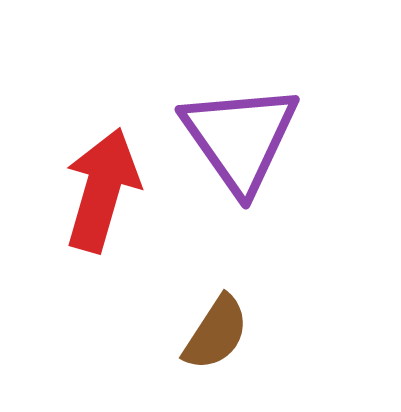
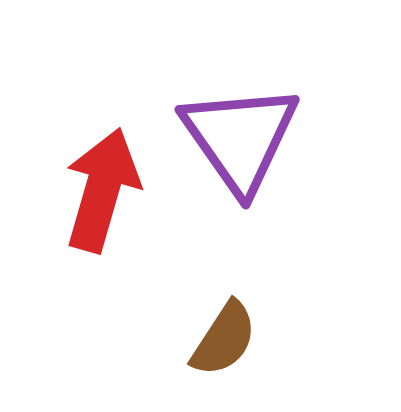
brown semicircle: moved 8 px right, 6 px down
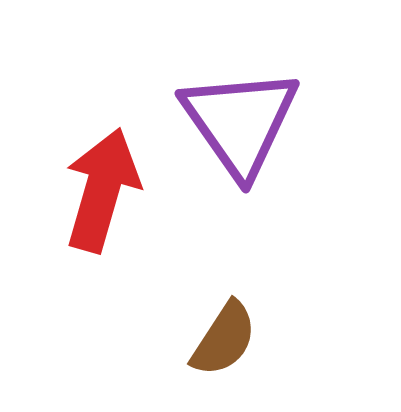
purple triangle: moved 16 px up
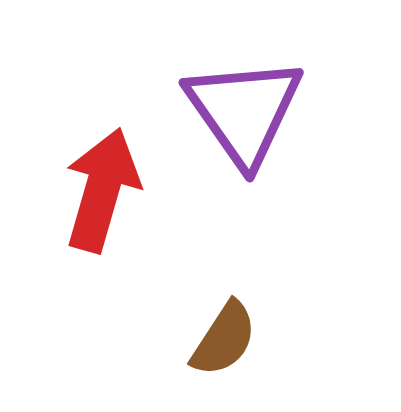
purple triangle: moved 4 px right, 11 px up
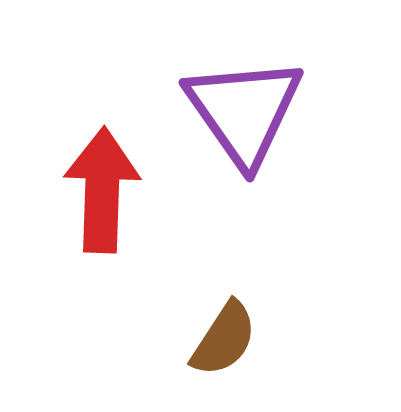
red arrow: rotated 14 degrees counterclockwise
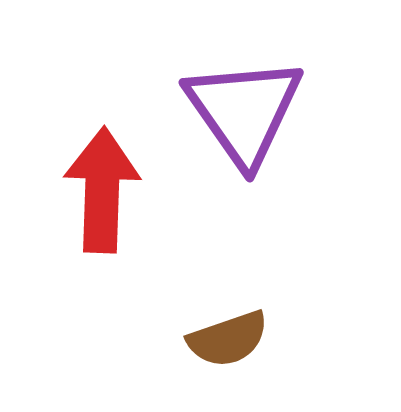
brown semicircle: moved 4 px right; rotated 38 degrees clockwise
